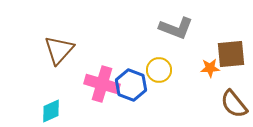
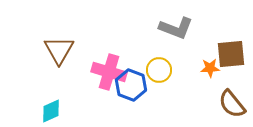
brown triangle: rotated 12 degrees counterclockwise
pink cross: moved 7 px right, 12 px up
brown semicircle: moved 2 px left
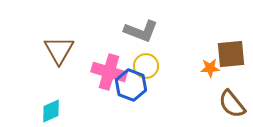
gray L-shape: moved 35 px left, 3 px down
yellow circle: moved 13 px left, 4 px up
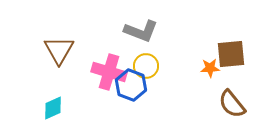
cyan diamond: moved 2 px right, 3 px up
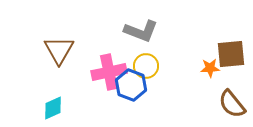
pink cross: rotated 28 degrees counterclockwise
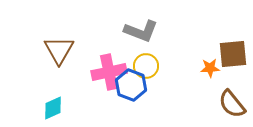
brown square: moved 2 px right
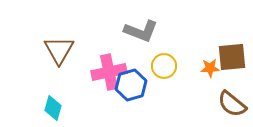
brown square: moved 1 px left, 3 px down
yellow circle: moved 18 px right
blue hexagon: rotated 24 degrees clockwise
brown semicircle: rotated 12 degrees counterclockwise
cyan diamond: rotated 50 degrees counterclockwise
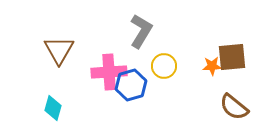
gray L-shape: rotated 80 degrees counterclockwise
orange star: moved 2 px right, 2 px up
pink cross: rotated 8 degrees clockwise
brown semicircle: moved 2 px right, 3 px down
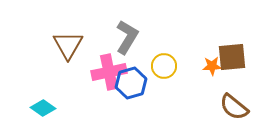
gray L-shape: moved 14 px left, 6 px down
brown triangle: moved 9 px right, 5 px up
pink cross: rotated 8 degrees counterclockwise
blue hexagon: moved 2 px up
cyan diamond: moved 10 px left; rotated 70 degrees counterclockwise
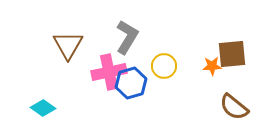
brown square: moved 3 px up
